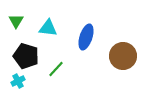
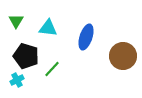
green line: moved 4 px left
cyan cross: moved 1 px left, 1 px up
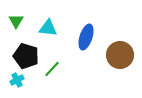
brown circle: moved 3 px left, 1 px up
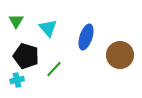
cyan triangle: rotated 42 degrees clockwise
green line: moved 2 px right
cyan cross: rotated 16 degrees clockwise
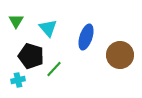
black pentagon: moved 5 px right
cyan cross: moved 1 px right
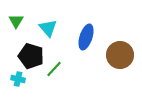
cyan cross: moved 1 px up; rotated 24 degrees clockwise
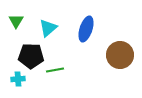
cyan triangle: rotated 30 degrees clockwise
blue ellipse: moved 8 px up
black pentagon: rotated 15 degrees counterclockwise
green line: moved 1 px right, 1 px down; rotated 36 degrees clockwise
cyan cross: rotated 16 degrees counterclockwise
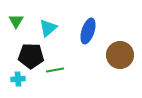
blue ellipse: moved 2 px right, 2 px down
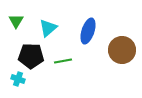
brown circle: moved 2 px right, 5 px up
green line: moved 8 px right, 9 px up
cyan cross: rotated 24 degrees clockwise
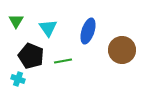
cyan triangle: rotated 24 degrees counterclockwise
black pentagon: rotated 20 degrees clockwise
